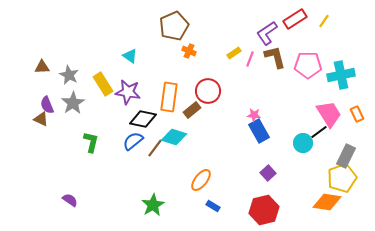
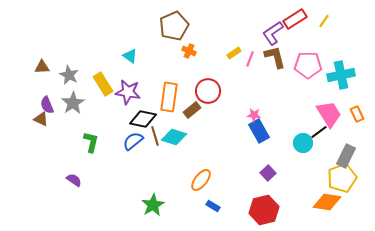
purple L-shape at (267, 33): moved 6 px right
brown line at (155, 148): moved 12 px up; rotated 54 degrees counterclockwise
purple semicircle at (70, 200): moved 4 px right, 20 px up
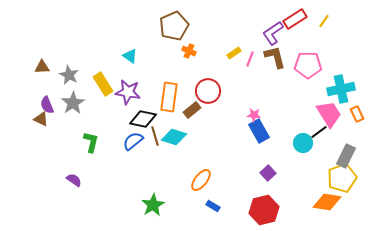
cyan cross at (341, 75): moved 14 px down
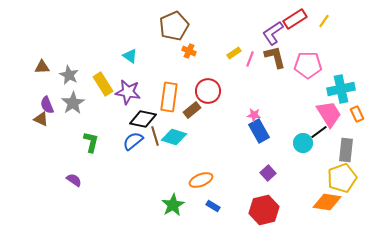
gray rectangle at (346, 156): moved 6 px up; rotated 20 degrees counterclockwise
orange ellipse at (201, 180): rotated 30 degrees clockwise
green star at (153, 205): moved 20 px right
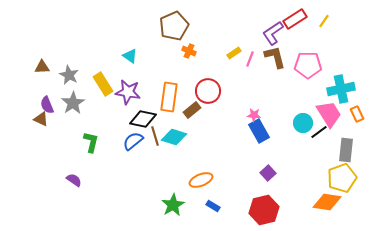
cyan circle at (303, 143): moved 20 px up
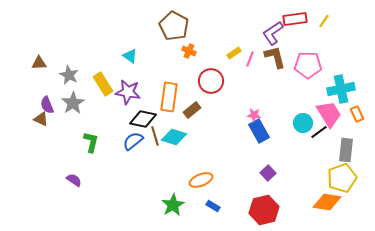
red rectangle at (295, 19): rotated 25 degrees clockwise
brown pentagon at (174, 26): rotated 20 degrees counterclockwise
brown triangle at (42, 67): moved 3 px left, 4 px up
red circle at (208, 91): moved 3 px right, 10 px up
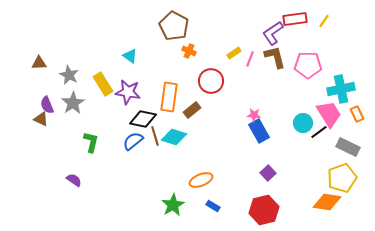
gray rectangle at (346, 150): moved 2 px right, 3 px up; rotated 70 degrees counterclockwise
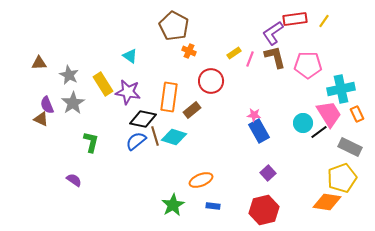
blue semicircle at (133, 141): moved 3 px right
gray rectangle at (348, 147): moved 2 px right
blue rectangle at (213, 206): rotated 24 degrees counterclockwise
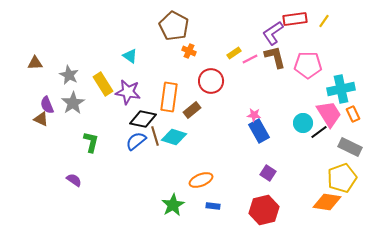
pink line at (250, 59): rotated 42 degrees clockwise
brown triangle at (39, 63): moved 4 px left
orange rectangle at (357, 114): moved 4 px left
purple square at (268, 173): rotated 14 degrees counterclockwise
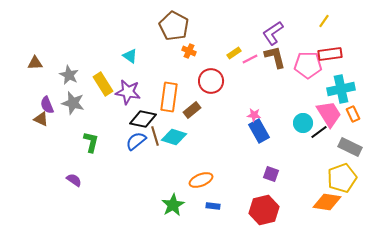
red rectangle at (295, 19): moved 35 px right, 35 px down
gray star at (73, 103): rotated 25 degrees counterclockwise
purple square at (268, 173): moved 3 px right, 1 px down; rotated 14 degrees counterclockwise
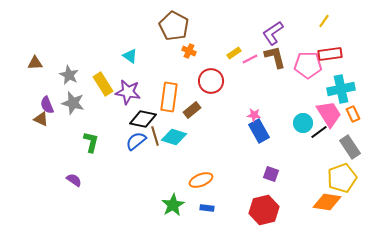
gray rectangle at (350, 147): rotated 30 degrees clockwise
blue rectangle at (213, 206): moved 6 px left, 2 px down
